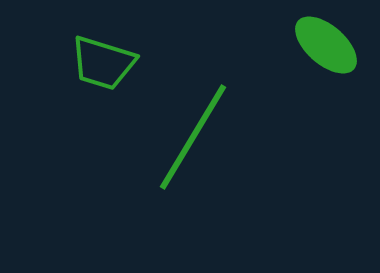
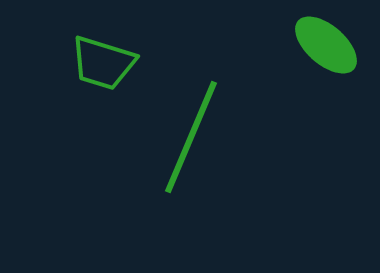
green line: moved 2 px left; rotated 8 degrees counterclockwise
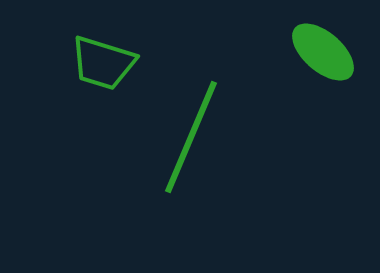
green ellipse: moved 3 px left, 7 px down
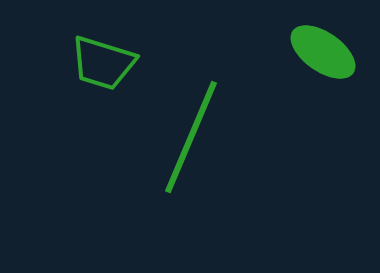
green ellipse: rotated 6 degrees counterclockwise
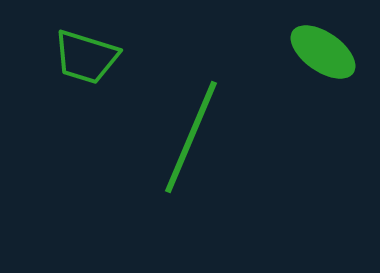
green trapezoid: moved 17 px left, 6 px up
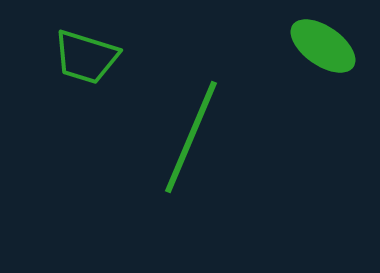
green ellipse: moved 6 px up
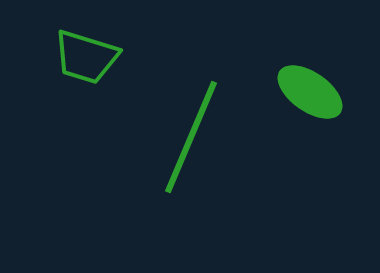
green ellipse: moved 13 px left, 46 px down
